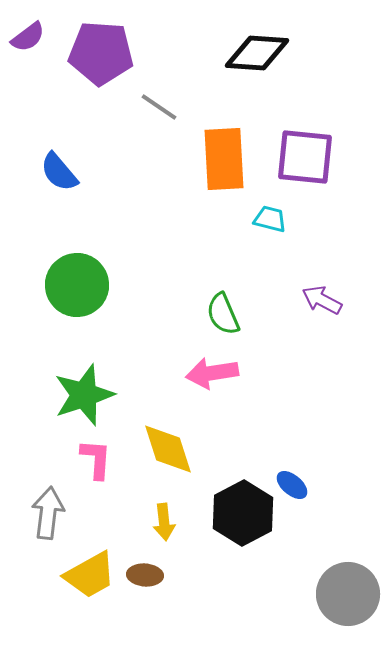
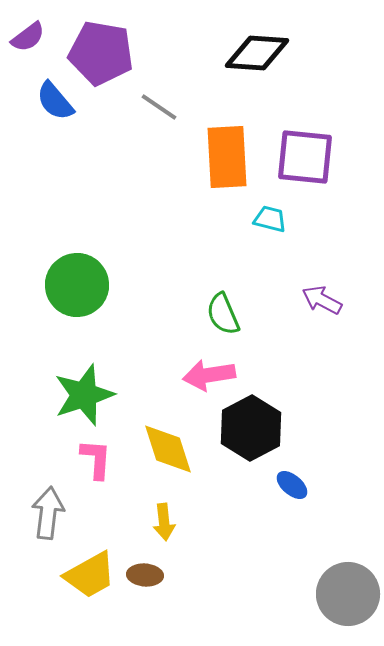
purple pentagon: rotated 6 degrees clockwise
orange rectangle: moved 3 px right, 2 px up
blue semicircle: moved 4 px left, 71 px up
pink arrow: moved 3 px left, 2 px down
black hexagon: moved 8 px right, 85 px up
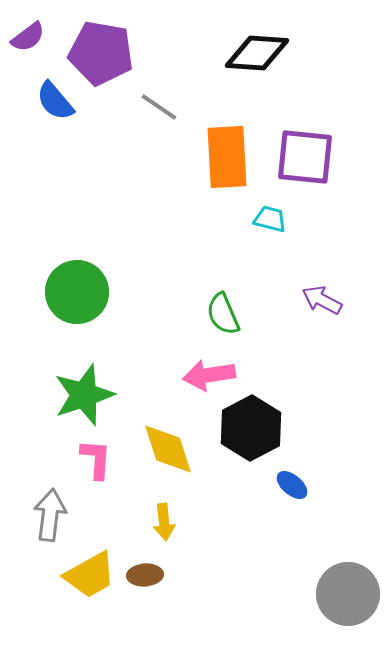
green circle: moved 7 px down
gray arrow: moved 2 px right, 2 px down
brown ellipse: rotated 8 degrees counterclockwise
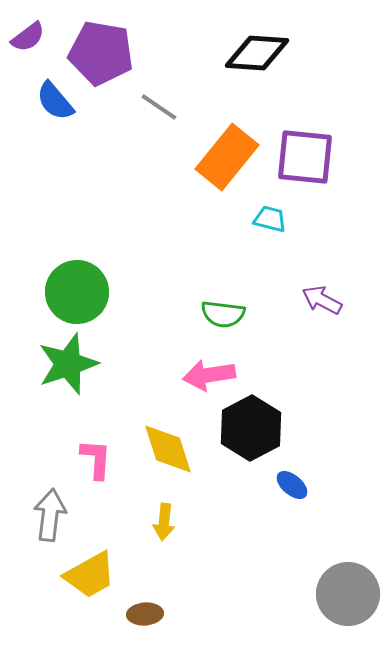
orange rectangle: rotated 42 degrees clockwise
green semicircle: rotated 60 degrees counterclockwise
green star: moved 16 px left, 31 px up
yellow arrow: rotated 12 degrees clockwise
brown ellipse: moved 39 px down
